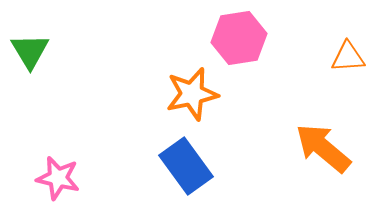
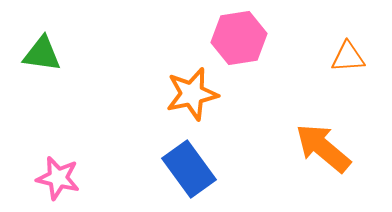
green triangle: moved 12 px right, 3 px down; rotated 51 degrees counterclockwise
blue rectangle: moved 3 px right, 3 px down
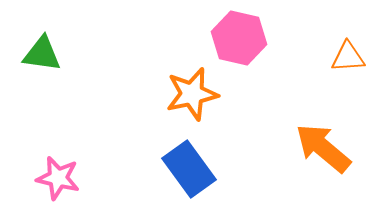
pink hexagon: rotated 22 degrees clockwise
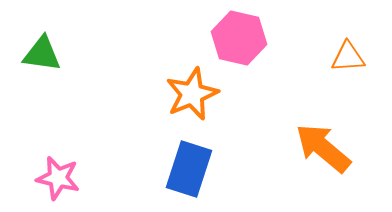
orange star: rotated 10 degrees counterclockwise
blue rectangle: rotated 54 degrees clockwise
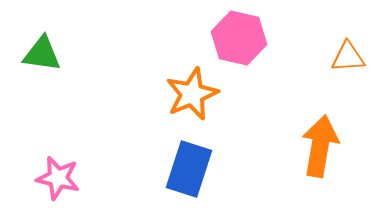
orange arrow: moved 3 px left, 2 px up; rotated 60 degrees clockwise
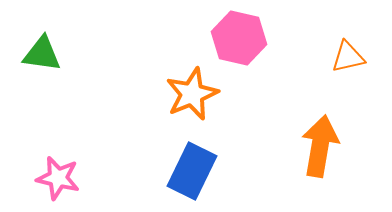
orange triangle: rotated 9 degrees counterclockwise
blue rectangle: moved 3 px right, 2 px down; rotated 8 degrees clockwise
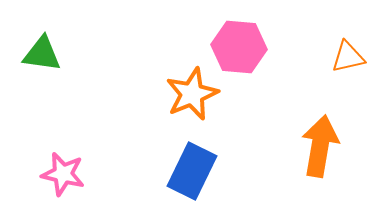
pink hexagon: moved 9 px down; rotated 8 degrees counterclockwise
pink star: moved 5 px right, 4 px up
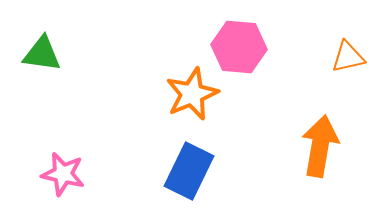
blue rectangle: moved 3 px left
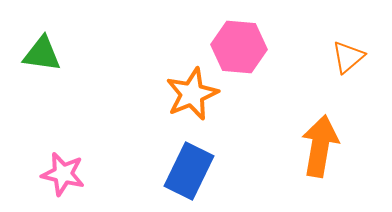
orange triangle: rotated 27 degrees counterclockwise
